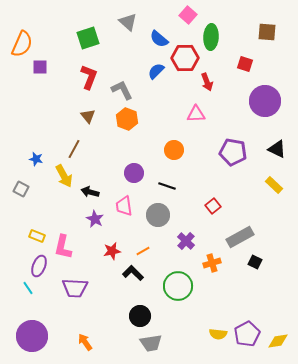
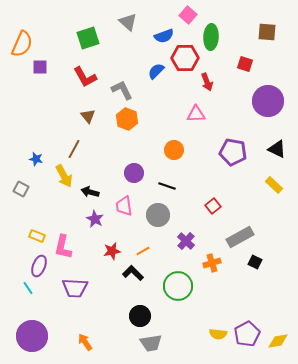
blue semicircle at (159, 39): moved 5 px right, 3 px up; rotated 60 degrees counterclockwise
red L-shape at (89, 77): moved 4 px left; rotated 130 degrees clockwise
purple circle at (265, 101): moved 3 px right
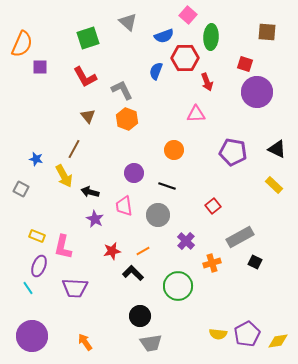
blue semicircle at (156, 71): rotated 24 degrees counterclockwise
purple circle at (268, 101): moved 11 px left, 9 px up
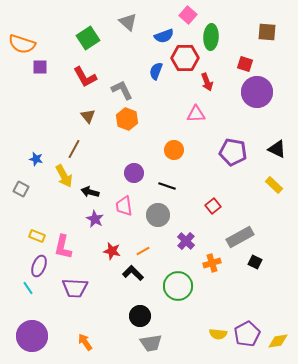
green square at (88, 38): rotated 15 degrees counterclockwise
orange semicircle at (22, 44): rotated 84 degrees clockwise
red star at (112, 251): rotated 24 degrees clockwise
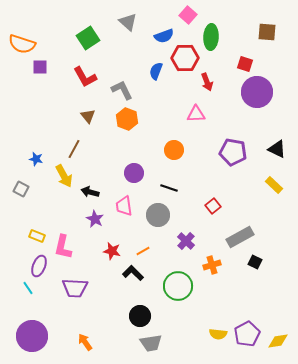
black line at (167, 186): moved 2 px right, 2 px down
orange cross at (212, 263): moved 2 px down
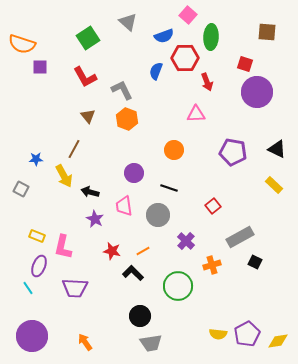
blue star at (36, 159): rotated 16 degrees counterclockwise
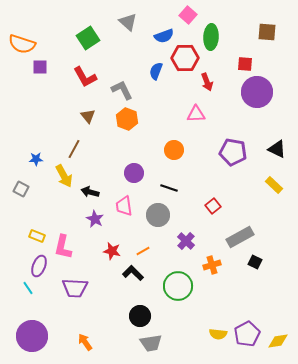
red square at (245, 64): rotated 14 degrees counterclockwise
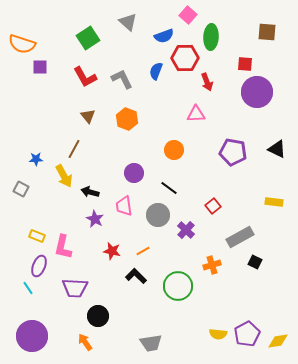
gray L-shape at (122, 90): moved 11 px up
yellow rectangle at (274, 185): moved 17 px down; rotated 36 degrees counterclockwise
black line at (169, 188): rotated 18 degrees clockwise
purple cross at (186, 241): moved 11 px up
black L-shape at (133, 273): moved 3 px right, 3 px down
black circle at (140, 316): moved 42 px left
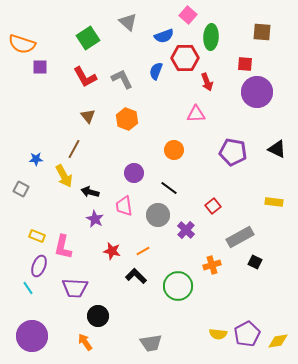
brown square at (267, 32): moved 5 px left
